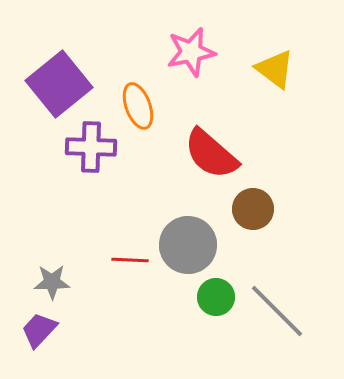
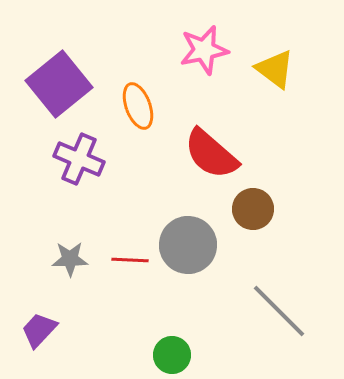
pink star: moved 13 px right, 2 px up
purple cross: moved 12 px left, 12 px down; rotated 21 degrees clockwise
gray star: moved 18 px right, 23 px up
green circle: moved 44 px left, 58 px down
gray line: moved 2 px right
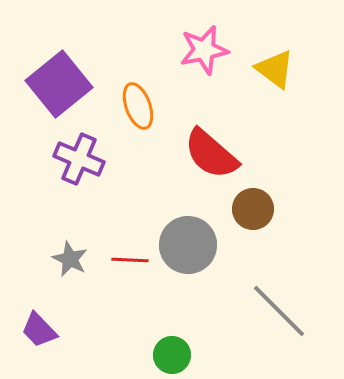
gray star: rotated 27 degrees clockwise
purple trapezoid: rotated 87 degrees counterclockwise
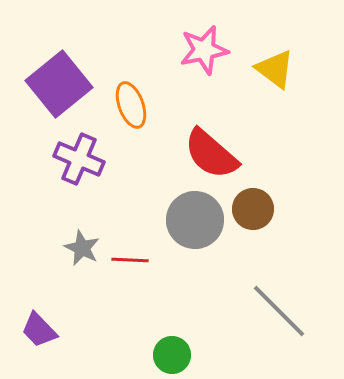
orange ellipse: moved 7 px left, 1 px up
gray circle: moved 7 px right, 25 px up
gray star: moved 12 px right, 11 px up
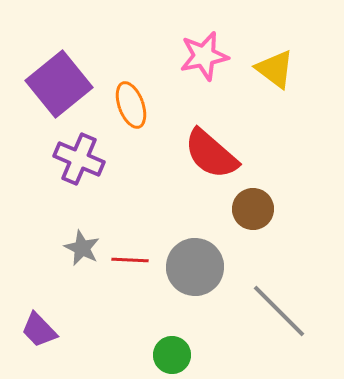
pink star: moved 6 px down
gray circle: moved 47 px down
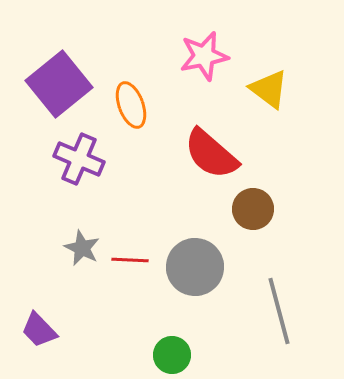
yellow triangle: moved 6 px left, 20 px down
gray line: rotated 30 degrees clockwise
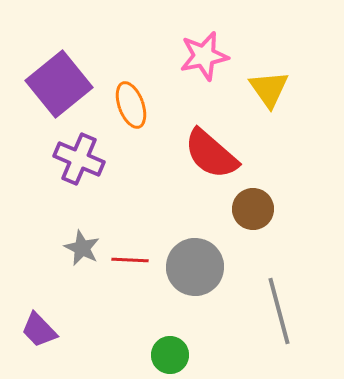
yellow triangle: rotated 18 degrees clockwise
green circle: moved 2 px left
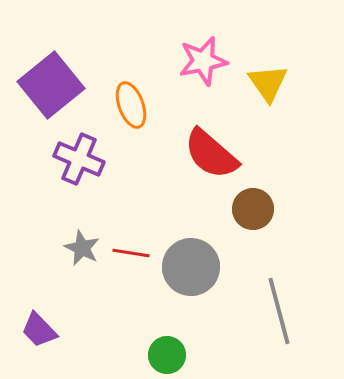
pink star: moved 1 px left, 5 px down
purple square: moved 8 px left, 1 px down
yellow triangle: moved 1 px left, 6 px up
red line: moved 1 px right, 7 px up; rotated 6 degrees clockwise
gray circle: moved 4 px left
green circle: moved 3 px left
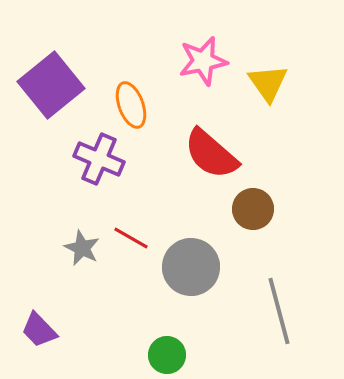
purple cross: moved 20 px right
red line: moved 15 px up; rotated 21 degrees clockwise
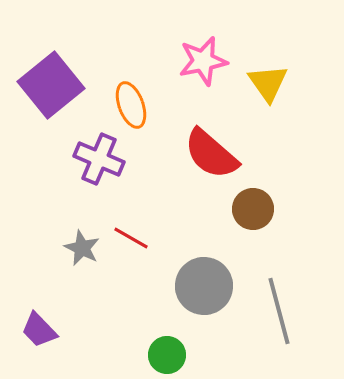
gray circle: moved 13 px right, 19 px down
